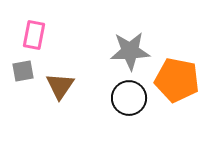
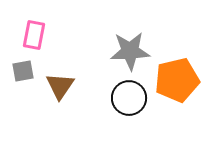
orange pentagon: rotated 24 degrees counterclockwise
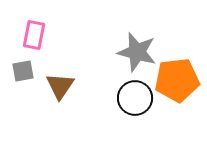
gray star: moved 7 px right, 1 px down; rotated 18 degrees clockwise
orange pentagon: rotated 6 degrees clockwise
black circle: moved 6 px right
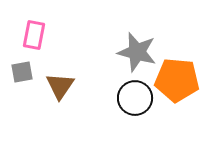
gray square: moved 1 px left, 1 px down
orange pentagon: rotated 12 degrees clockwise
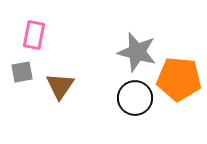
orange pentagon: moved 2 px right, 1 px up
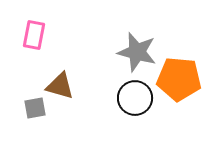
gray square: moved 13 px right, 36 px down
brown triangle: rotated 48 degrees counterclockwise
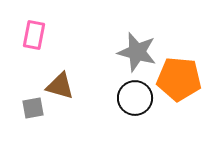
gray square: moved 2 px left
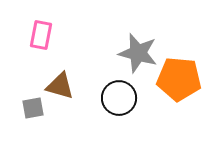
pink rectangle: moved 7 px right
gray star: moved 1 px right, 1 px down
black circle: moved 16 px left
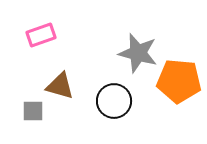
pink rectangle: rotated 60 degrees clockwise
orange pentagon: moved 2 px down
black circle: moved 5 px left, 3 px down
gray square: moved 3 px down; rotated 10 degrees clockwise
